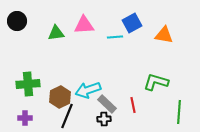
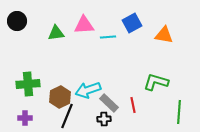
cyan line: moved 7 px left
gray rectangle: moved 2 px right, 1 px up
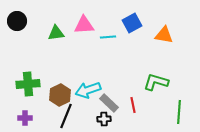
brown hexagon: moved 2 px up
black line: moved 1 px left
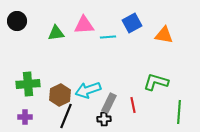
gray rectangle: rotated 72 degrees clockwise
purple cross: moved 1 px up
